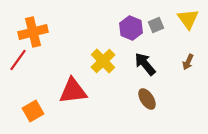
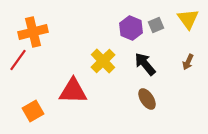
red triangle: rotated 8 degrees clockwise
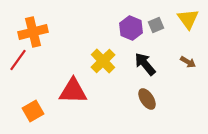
brown arrow: rotated 84 degrees counterclockwise
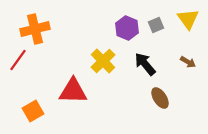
purple hexagon: moved 4 px left
orange cross: moved 2 px right, 3 px up
brown ellipse: moved 13 px right, 1 px up
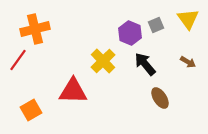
purple hexagon: moved 3 px right, 5 px down
orange square: moved 2 px left, 1 px up
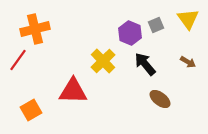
brown ellipse: moved 1 px down; rotated 20 degrees counterclockwise
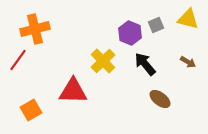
yellow triangle: rotated 40 degrees counterclockwise
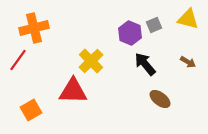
gray square: moved 2 px left
orange cross: moved 1 px left, 1 px up
yellow cross: moved 12 px left
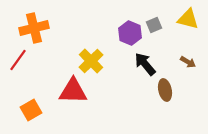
brown ellipse: moved 5 px right, 9 px up; rotated 40 degrees clockwise
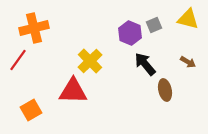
yellow cross: moved 1 px left
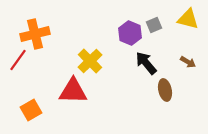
orange cross: moved 1 px right, 6 px down
black arrow: moved 1 px right, 1 px up
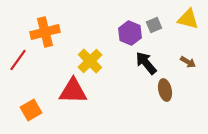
orange cross: moved 10 px right, 2 px up
